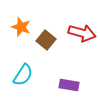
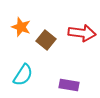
red arrow: rotated 8 degrees counterclockwise
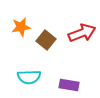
orange star: rotated 30 degrees counterclockwise
red arrow: rotated 28 degrees counterclockwise
cyan semicircle: moved 6 px right, 2 px down; rotated 55 degrees clockwise
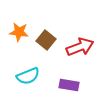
orange star: moved 2 px left, 5 px down; rotated 18 degrees clockwise
red arrow: moved 2 px left, 14 px down
cyan semicircle: moved 1 px left, 1 px up; rotated 20 degrees counterclockwise
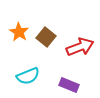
orange star: rotated 24 degrees clockwise
brown square: moved 3 px up
purple rectangle: rotated 12 degrees clockwise
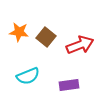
orange star: rotated 24 degrees counterclockwise
red arrow: moved 2 px up
purple rectangle: rotated 30 degrees counterclockwise
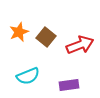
orange star: rotated 30 degrees counterclockwise
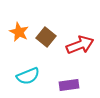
orange star: rotated 24 degrees counterclockwise
